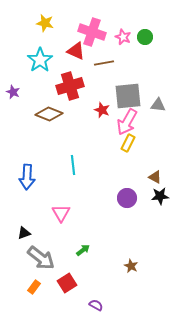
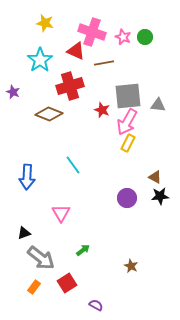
cyan line: rotated 30 degrees counterclockwise
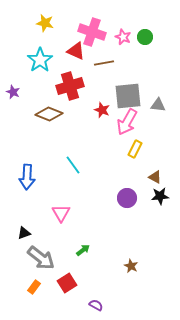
yellow rectangle: moved 7 px right, 6 px down
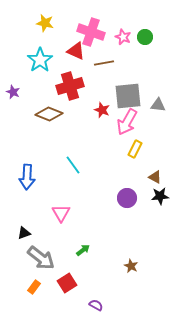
pink cross: moved 1 px left
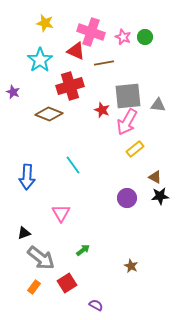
yellow rectangle: rotated 24 degrees clockwise
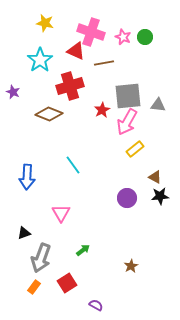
red star: rotated 21 degrees clockwise
gray arrow: rotated 72 degrees clockwise
brown star: rotated 16 degrees clockwise
